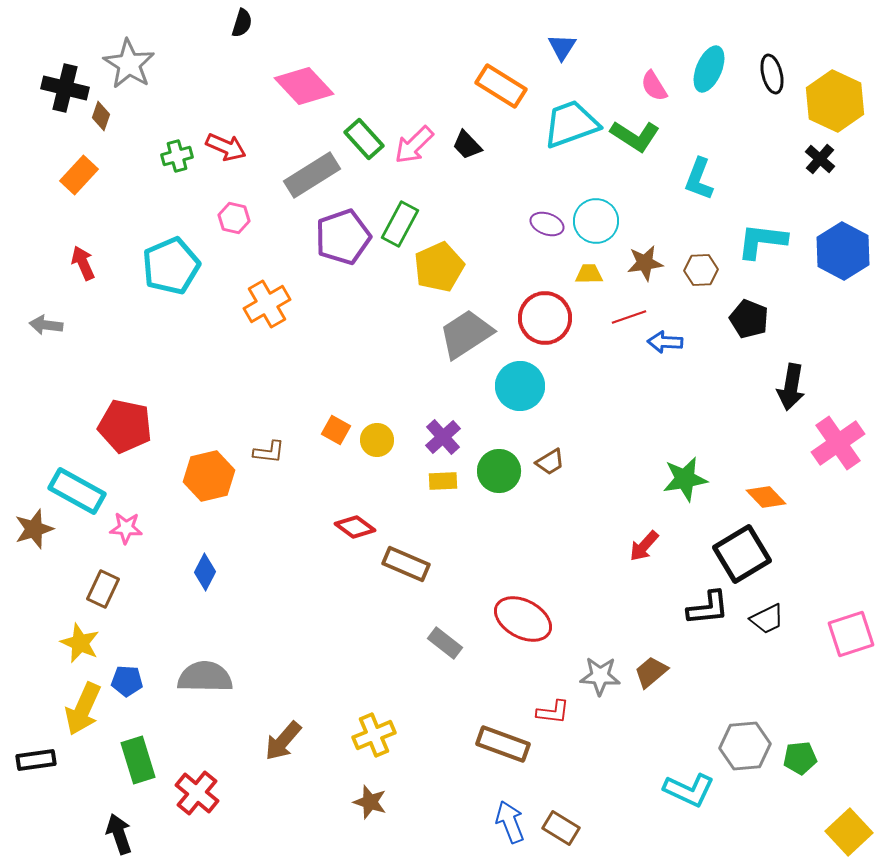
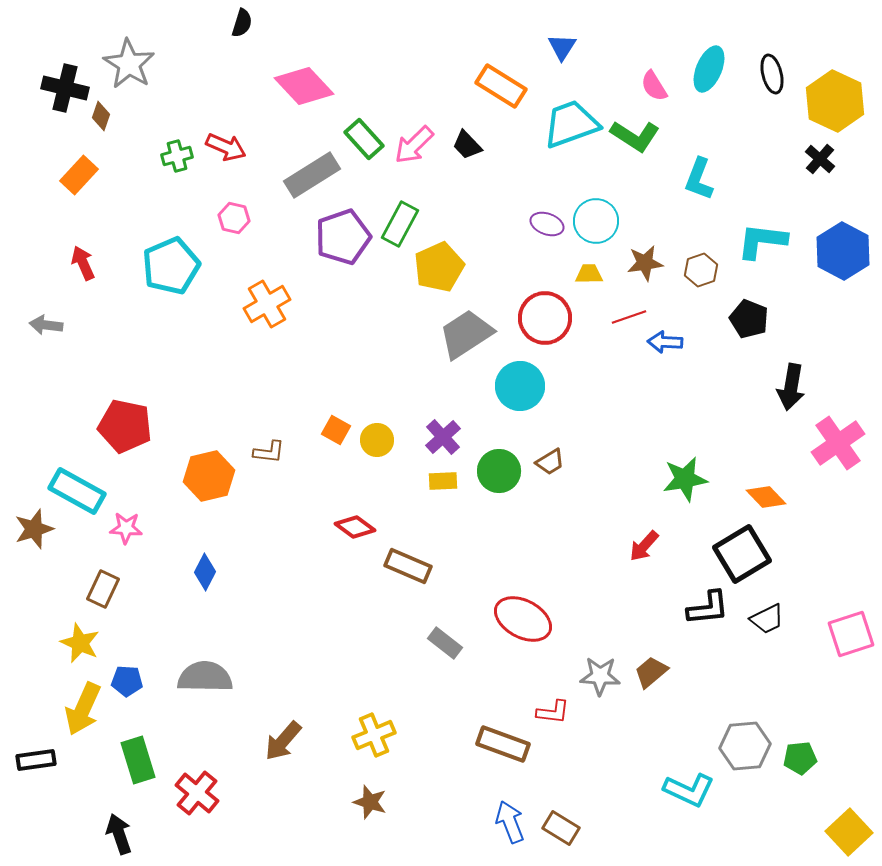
brown hexagon at (701, 270): rotated 16 degrees counterclockwise
brown rectangle at (406, 564): moved 2 px right, 2 px down
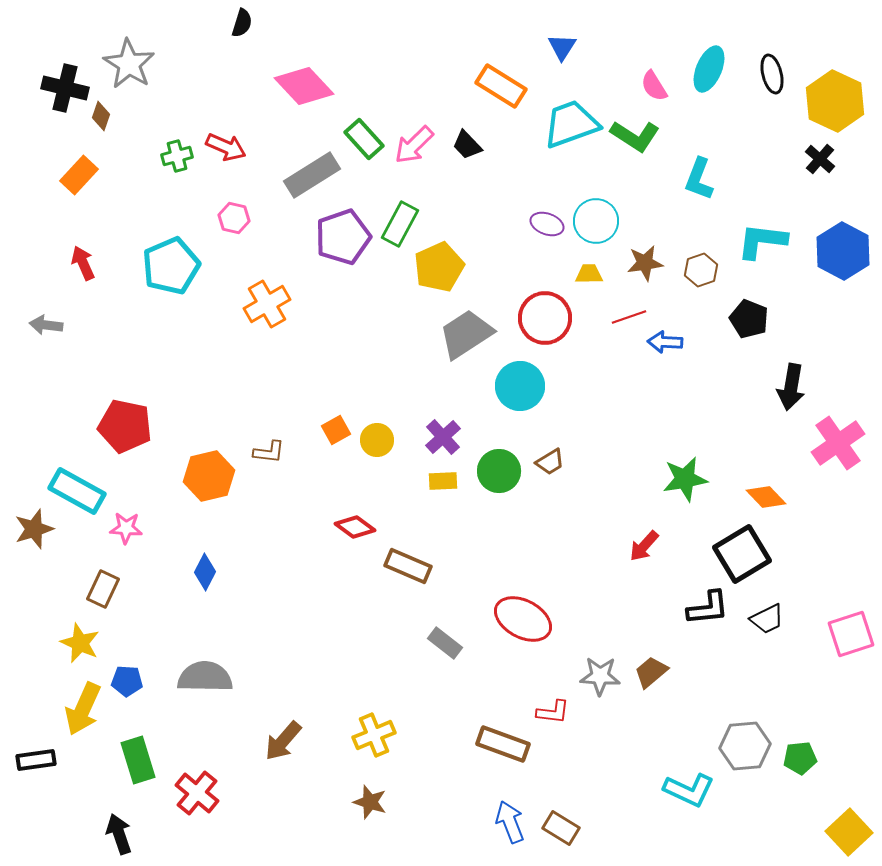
orange square at (336, 430): rotated 32 degrees clockwise
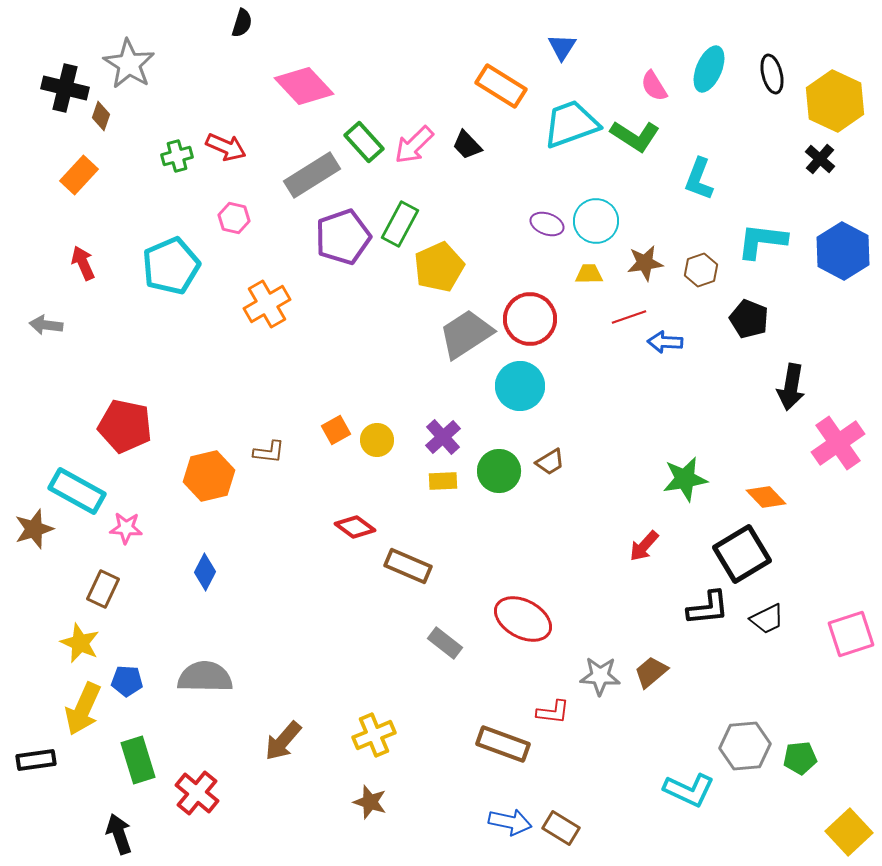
green rectangle at (364, 139): moved 3 px down
red circle at (545, 318): moved 15 px left, 1 px down
blue arrow at (510, 822): rotated 123 degrees clockwise
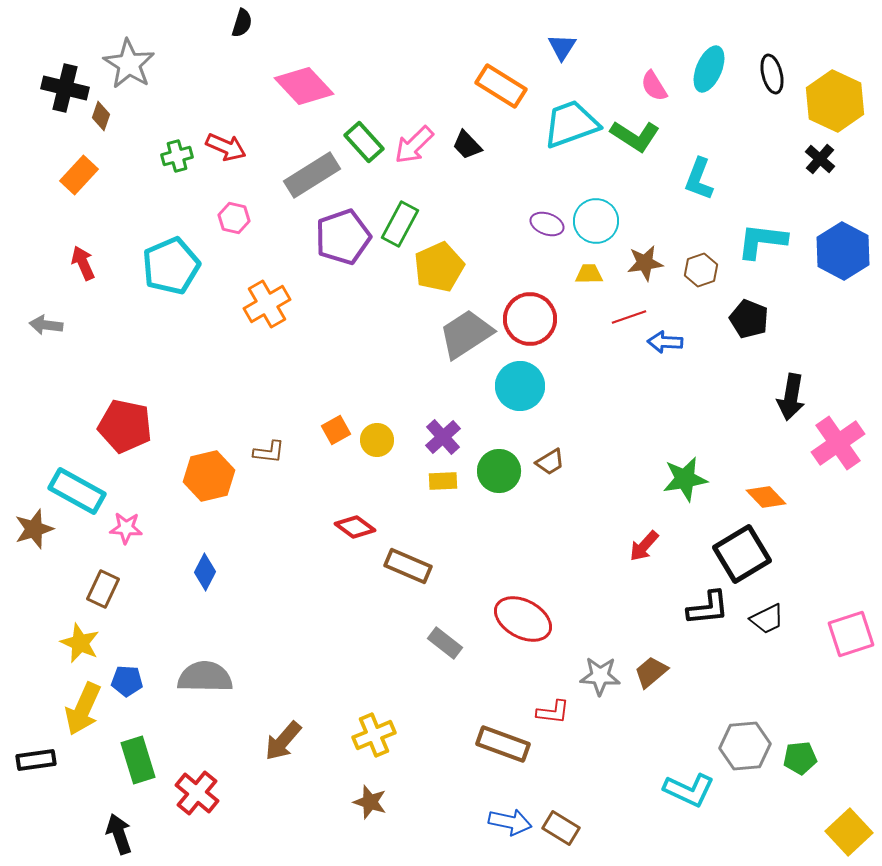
black arrow at (791, 387): moved 10 px down
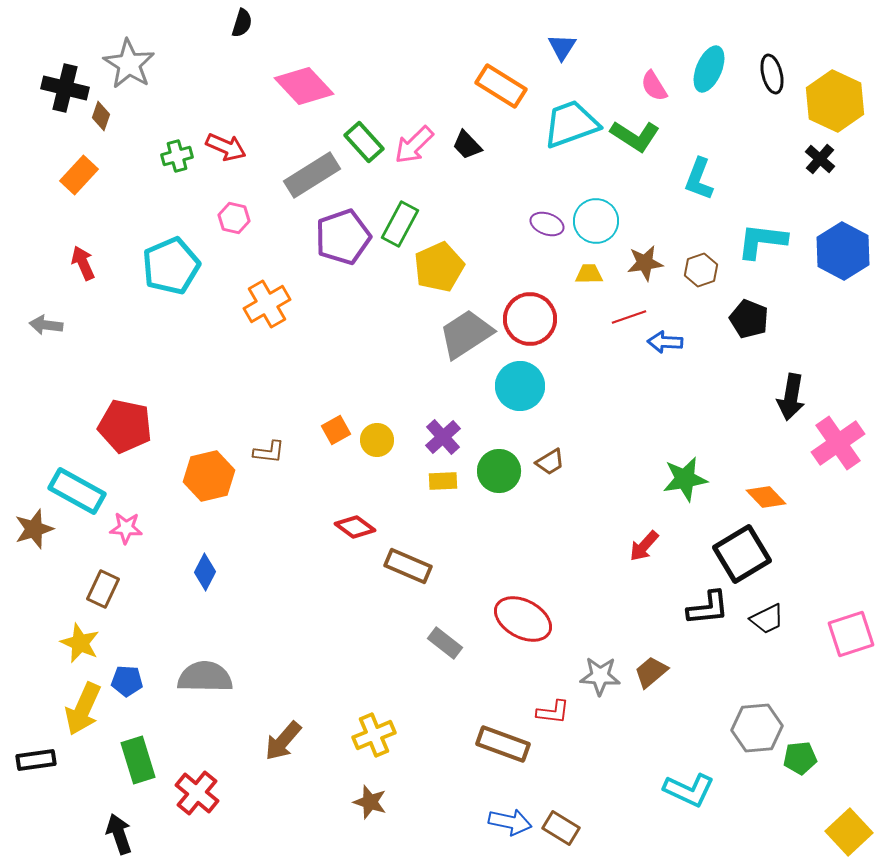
gray hexagon at (745, 746): moved 12 px right, 18 px up
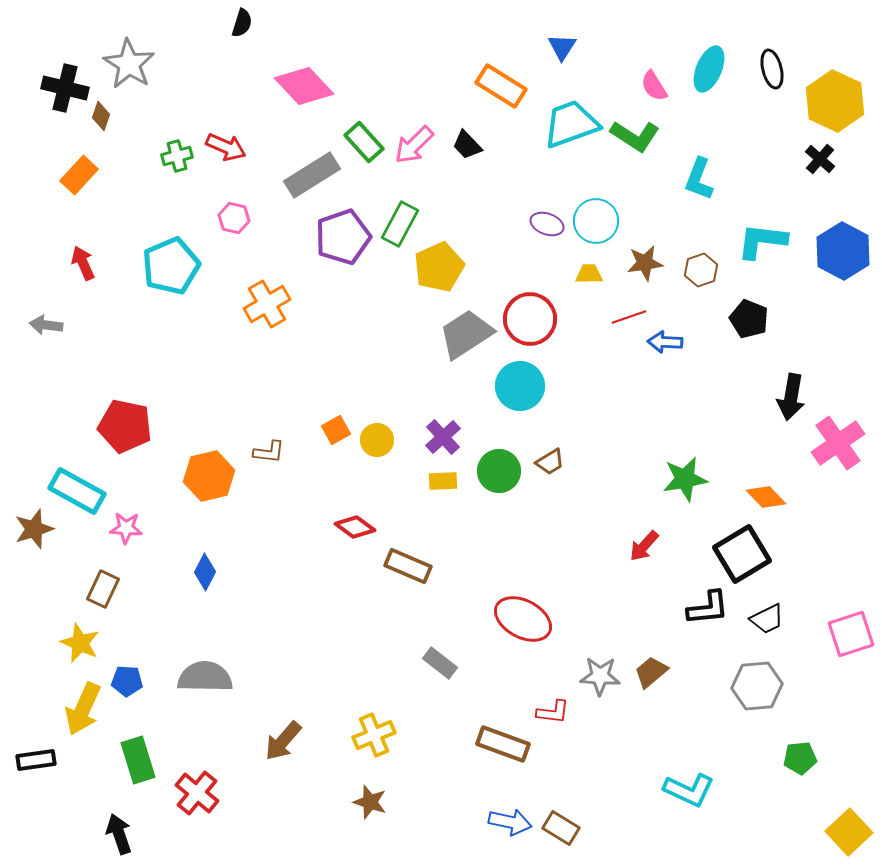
black ellipse at (772, 74): moved 5 px up
gray rectangle at (445, 643): moved 5 px left, 20 px down
gray hexagon at (757, 728): moved 42 px up
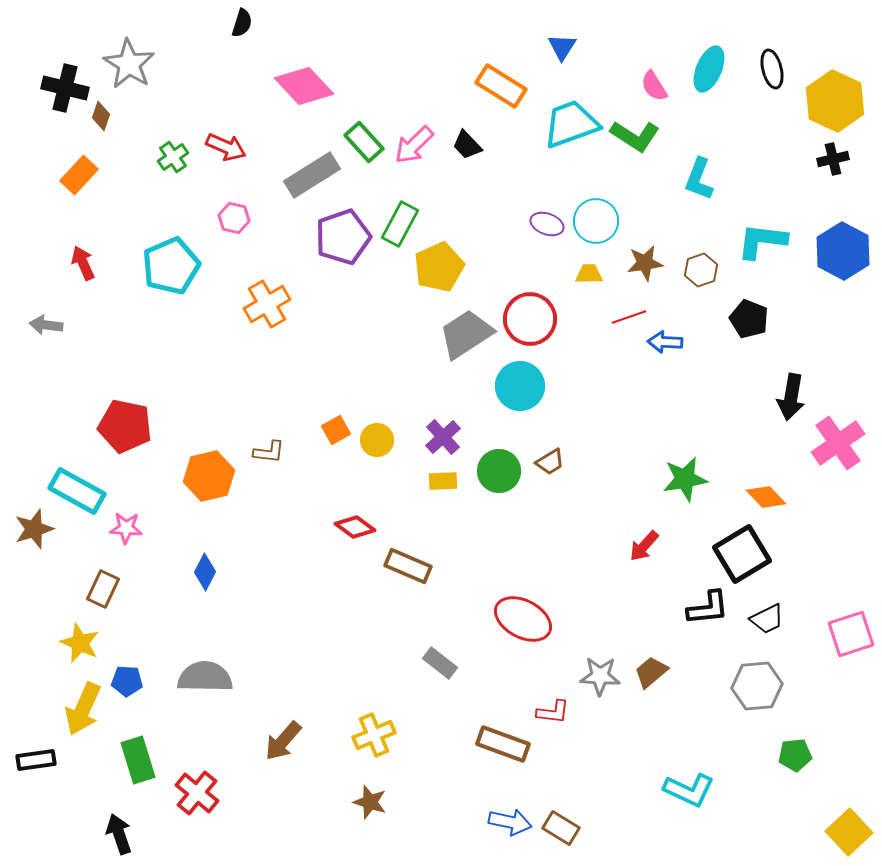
green cross at (177, 156): moved 4 px left, 1 px down; rotated 20 degrees counterclockwise
black cross at (820, 159): moved 13 px right; rotated 36 degrees clockwise
green pentagon at (800, 758): moved 5 px left, 3 px up
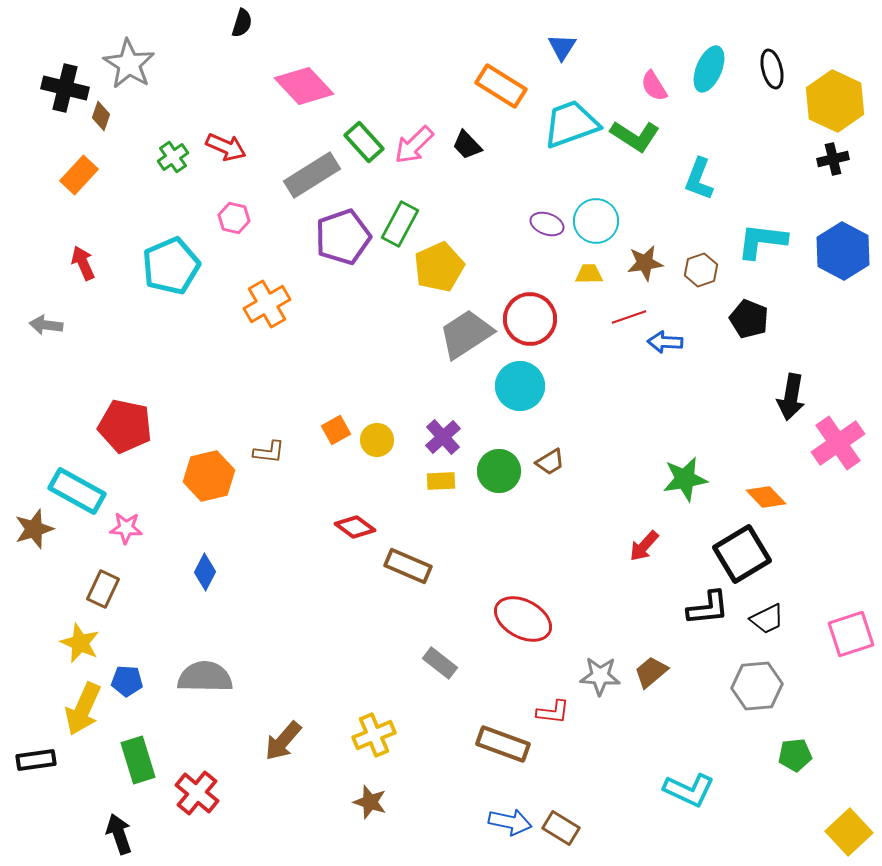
yellow rectangle at (443, 481): moved 2 px left
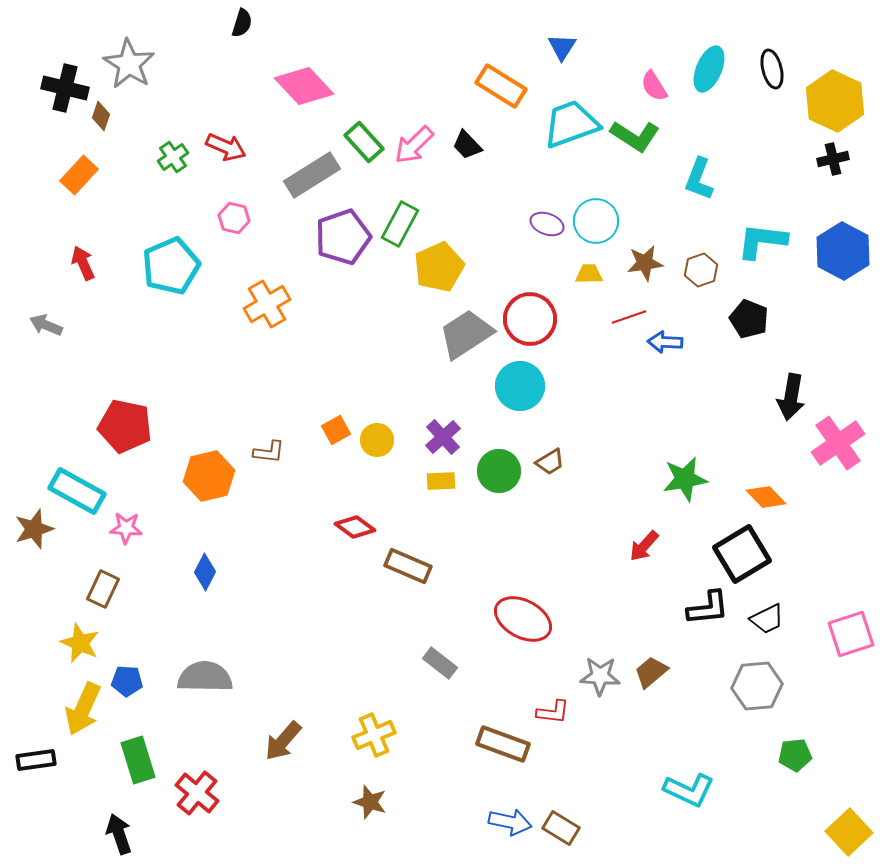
gray arrow at (46, 325): rotated 16 degrees clockwise
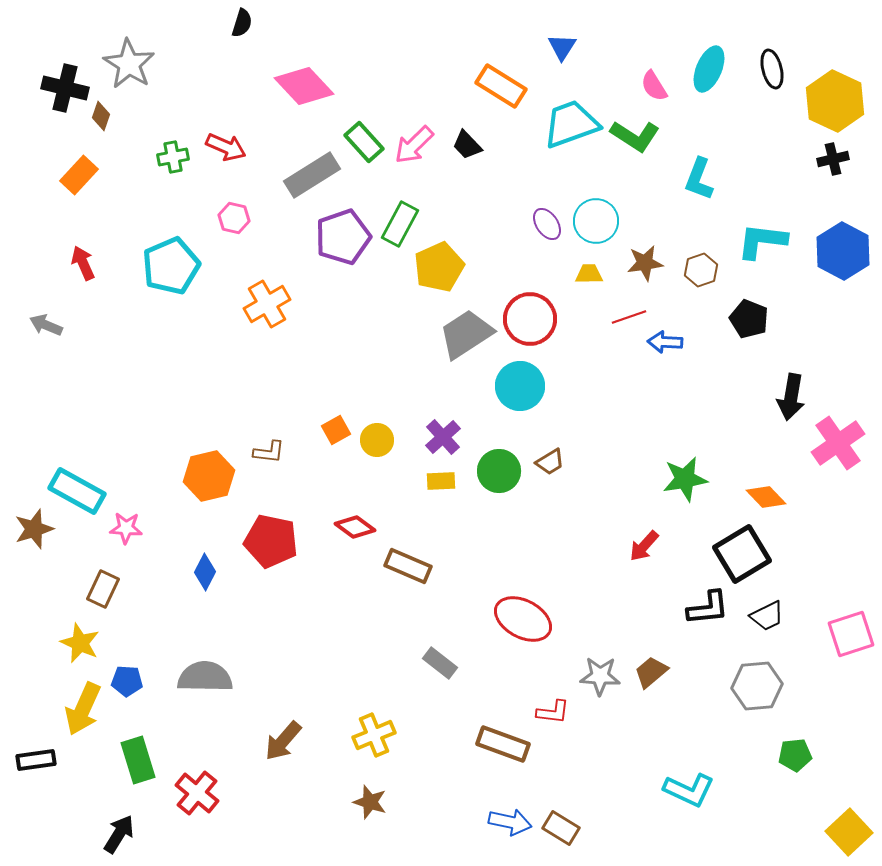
green cross at (173, 157): rotated 24 degrees clockwise
purple ellipse at (547, 224): rotated 36 degrees clockwise
red pentagon at (125, 426): moved 146 px right, 115 px down
black trapezoid at (767, 619): moved 3 px up
black arrow at (119, 834): rotated 51 degrees clockwise
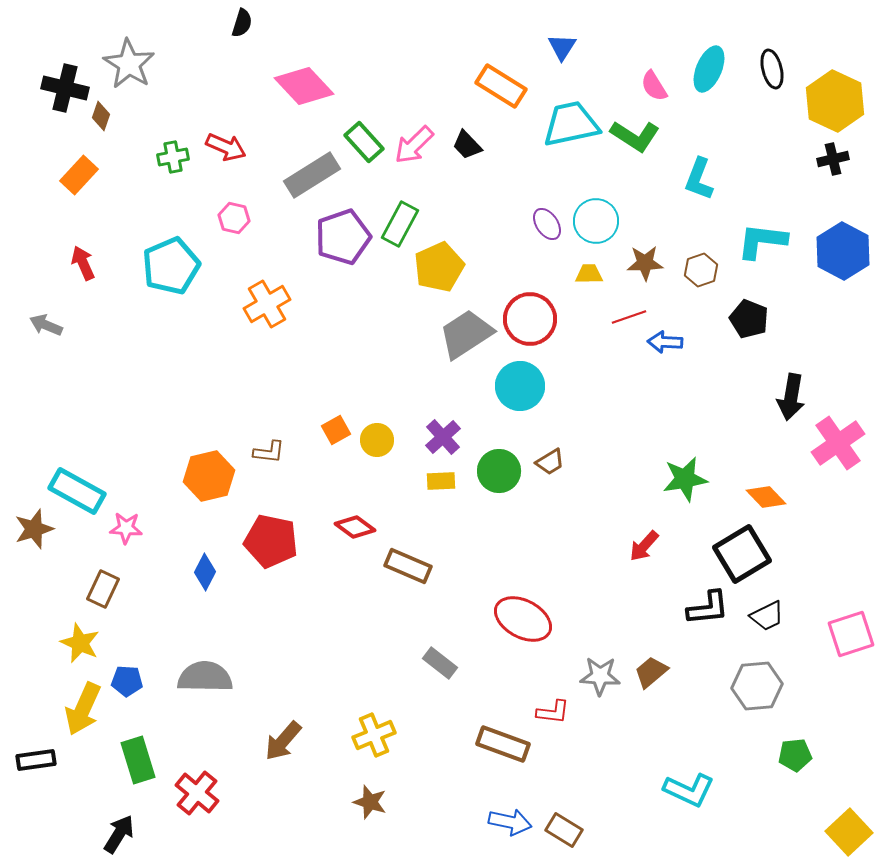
cyan trapezoid at (571, 124): rotated 8 degrees clockwise
brown star at (645, 263): rotated 6 degrees clockwise
brown rectangle at (561, 828): moved 3 px right, 2 px down
